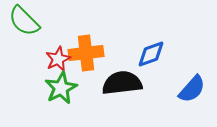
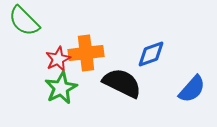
black semicircle: rotated 33 degrees clockwise
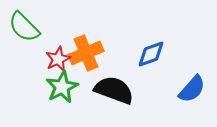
green semicircle: moved 6 px down
orange cross: rotated 16 degrees counterclockwise
black semicircle: moved 8 px left, 7 px down; rotated 6 degrees counterclockwise
green star: moved 1 px right, 1 px up
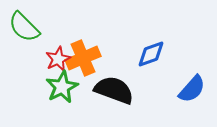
orange cross: moved 3 px left, 5 px down
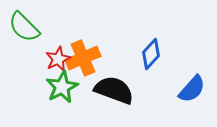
blue diamond: rotated 28 degrees counterclockwise
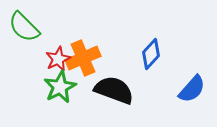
green star: moved 2 px left
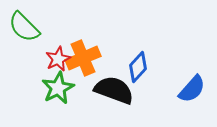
blue diamond: moved 13 px left, 13 px down
green star: moved 2 px left, 1 px down
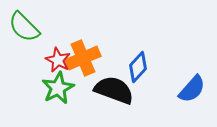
red star: moved 1 px down; rotated 20 degrees counterclockwise
